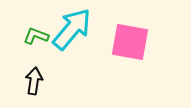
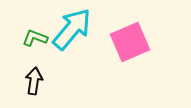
green L-shape: moved 1 px left, 2 px down
pink square: rotated 33 degrees counterclockwise
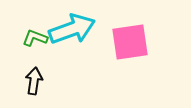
cyan arrow: rotated 30 degrees clockwise
pink square: rotated 15 degrees clockwise
